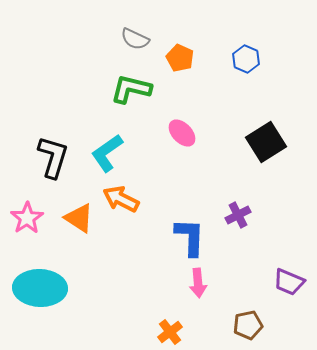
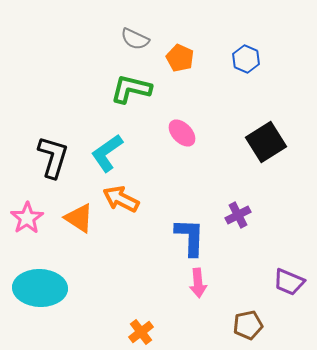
orange cross: moved 29 px left
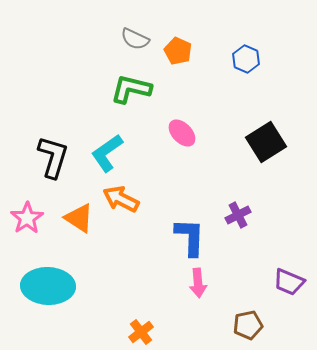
orange pentagon: moved 2 px left, 7 px up
cyan ellipse: moved 8 px right, 2 px up
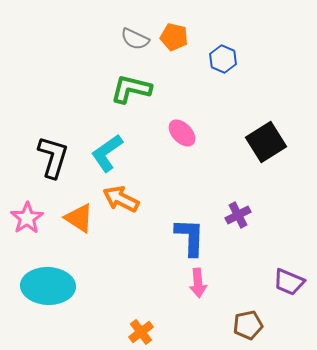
orange pentagon: moved 4 px left, 14 px up; rotated 12 degrees counterclockwise
blue hexagon: moved 23 px left
